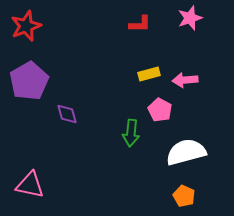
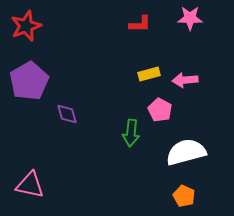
pink star: rotated 20 degrees clockwise
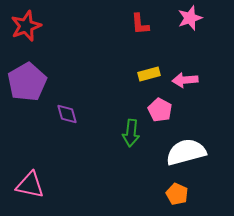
pink star: rotated 20 degrees counterclockwise
red L-shape: rotated 85 degrees clockwise
purple pentagon: moved 2 px left, 1 px down
orange pentagon: moved 7 px left, 2 px up
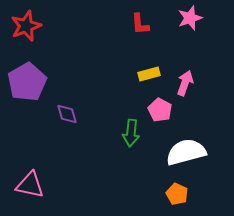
pink arrow: moved 3 px down; rotated 115 degrees clockwise
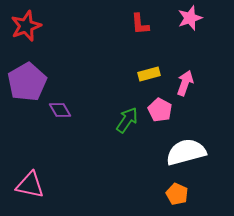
purple diamond: moved 7 px left, 4 px up; rotated 15 degrees counterclockwise
green arrow: moved 4 px left, 13 px up; rotated 152 degrees counterclockwise
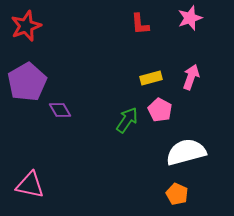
yellow rectangle: moved 2 px right, 4 px down
pink arrow: moved 6 px right, 6 px up
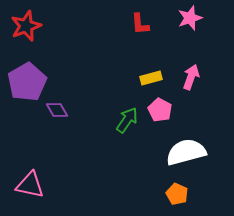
purple diamond: moved 3 px left
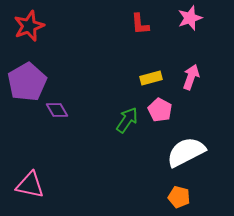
red star: moved 3 px right
white semicircle: rotated 12 degrees counterclockwise
orange pentagon: moved 2 px right, 3 px down; rotated 10 degrees counterclockwise
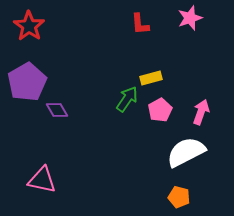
red star: rotated 16 degrees counterclockwise
pink arrow: moved 10 px right, 35 px down
pink pentagon: rotated 15 degrees clockwise
green arrow: moved 21 px up
pink triangle: moved 12 px right, 5 px up
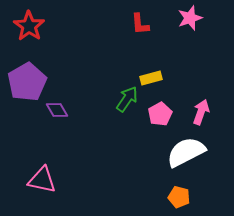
pink pentagon: moved 4 px down
